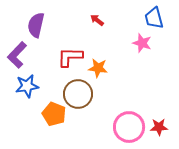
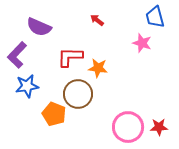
blue trapezoid: moved 1 px right, 1 px up
purple semicircle: moved 3 px right, 2 px down; rotated 80 degrees counterclockwise
pink circle: moved 1 px left
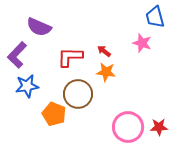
red arrow: moved 7 px right, 31 px down
orange star: moved 8 px right, 4 px down
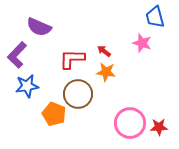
red L-shape: moved 2 px right, 2 px down
pink circle: moved 2 px right, 4 px up
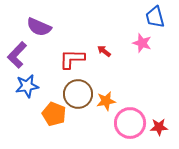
orange star: moved 29 px down; rotated 18 degrees counterclockwise
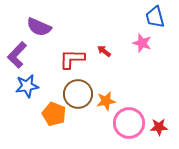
pink circle: moved 1 px left
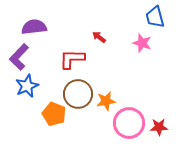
purple semicircle: moved 5 px left; rotated 150 degrees clockwise
red arrow: moved 5 px left, 14 px up
purple L-shape: moved 2 px right, 2 px down
blue star: rotated 15 degrees counterclockwise
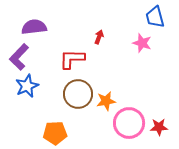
red arrow: rotated 72 degrees clockwise
orange pentagon: moved 1 px right, 19 px down; rotated 25 degrees counterclockwise
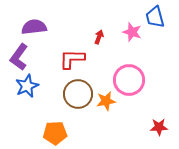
pink star: moved 10 px left, 11 px up
purple L-shape: rotated 8 degrees counterclockwise
pink circle: moved 43 px up
